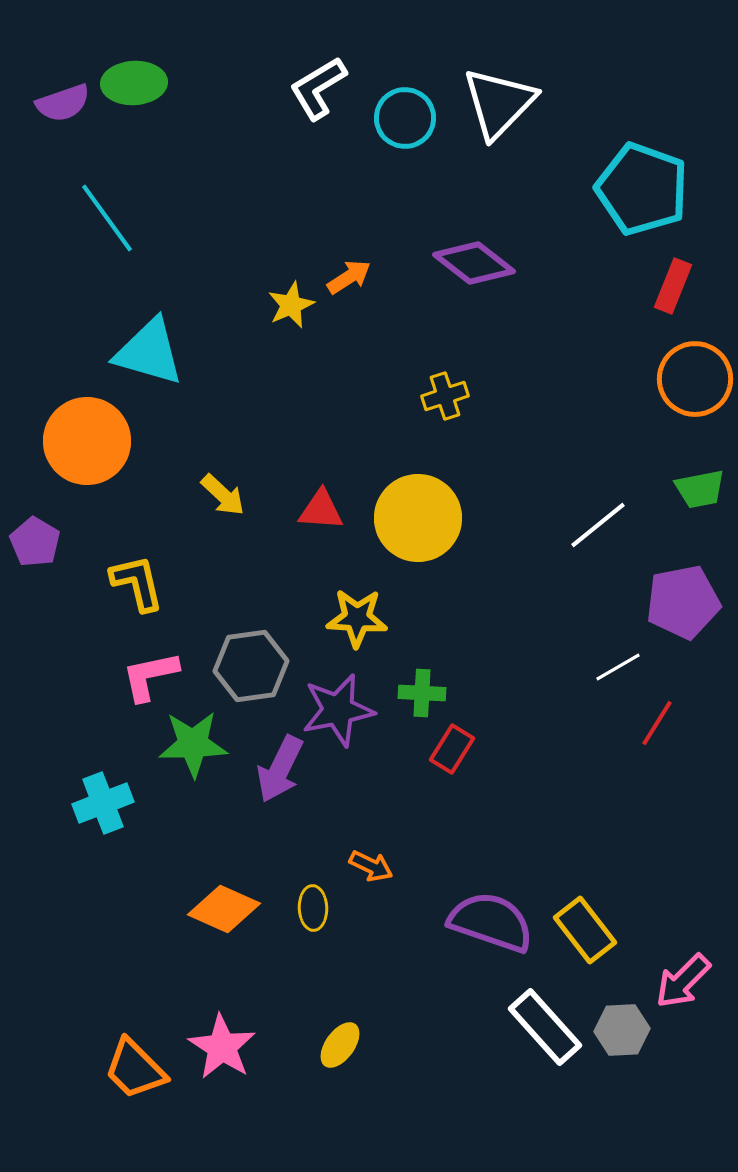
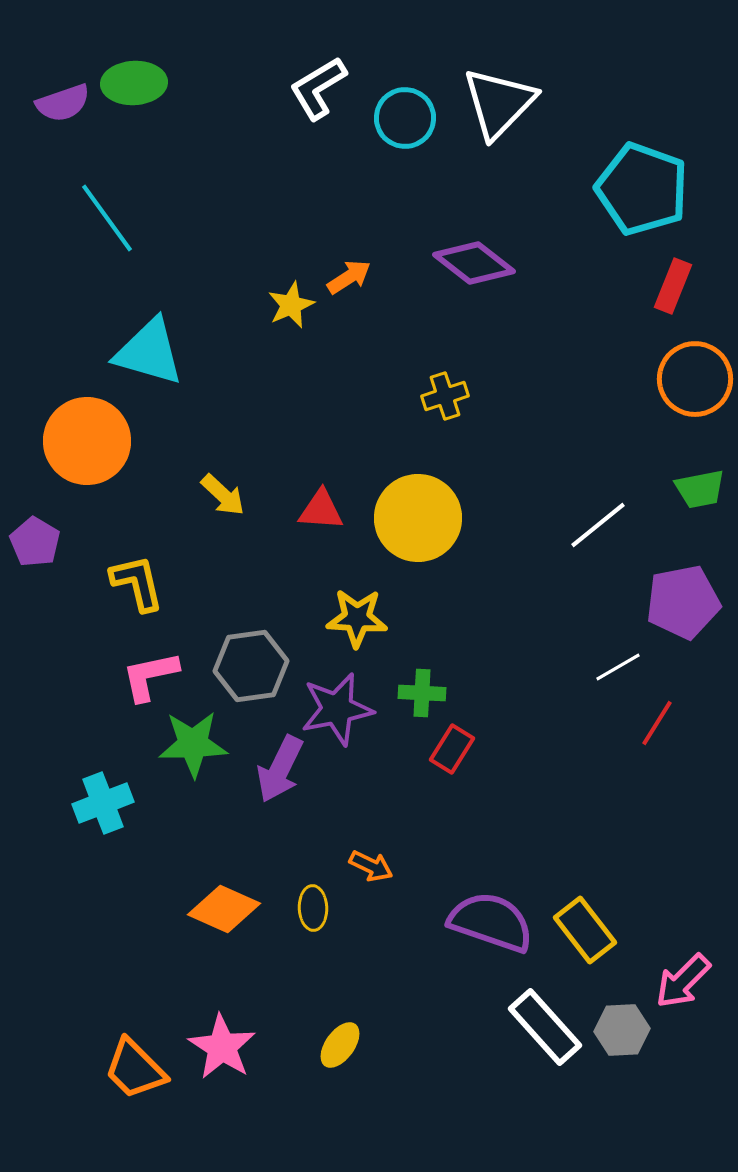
purple star at (338, 710): moved 1 px left, 1 px up
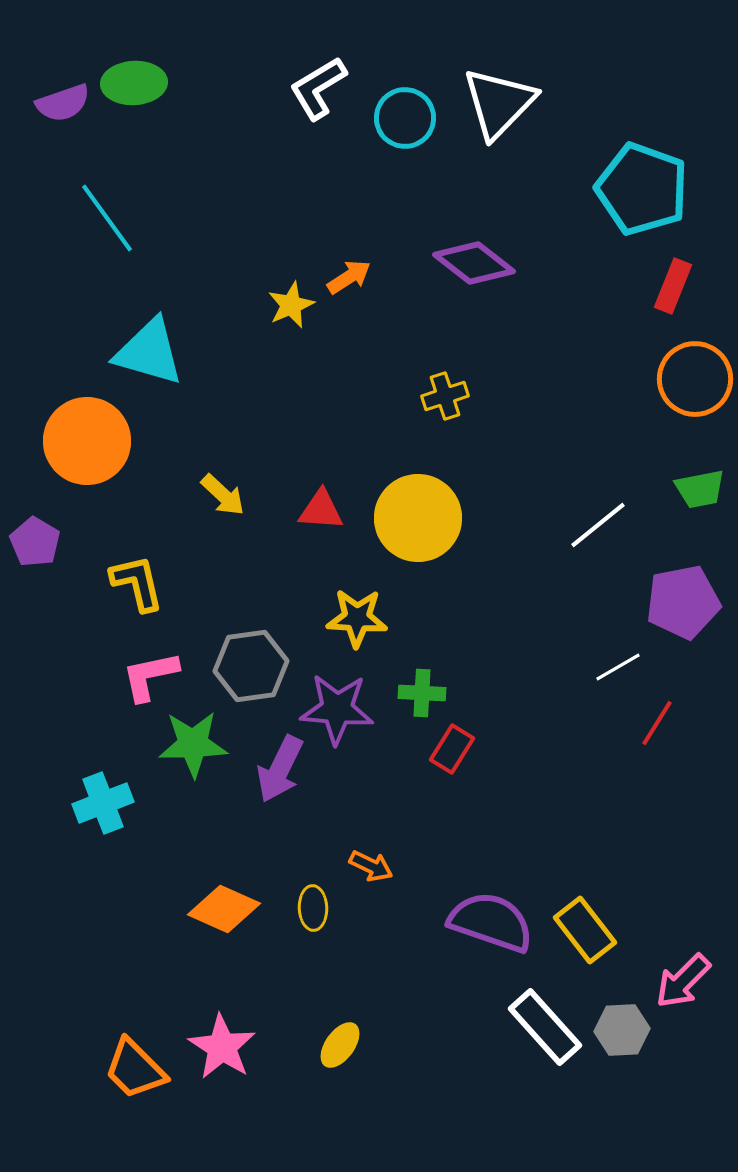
purple star at (337, 709): rotated 16 degrees clockwise
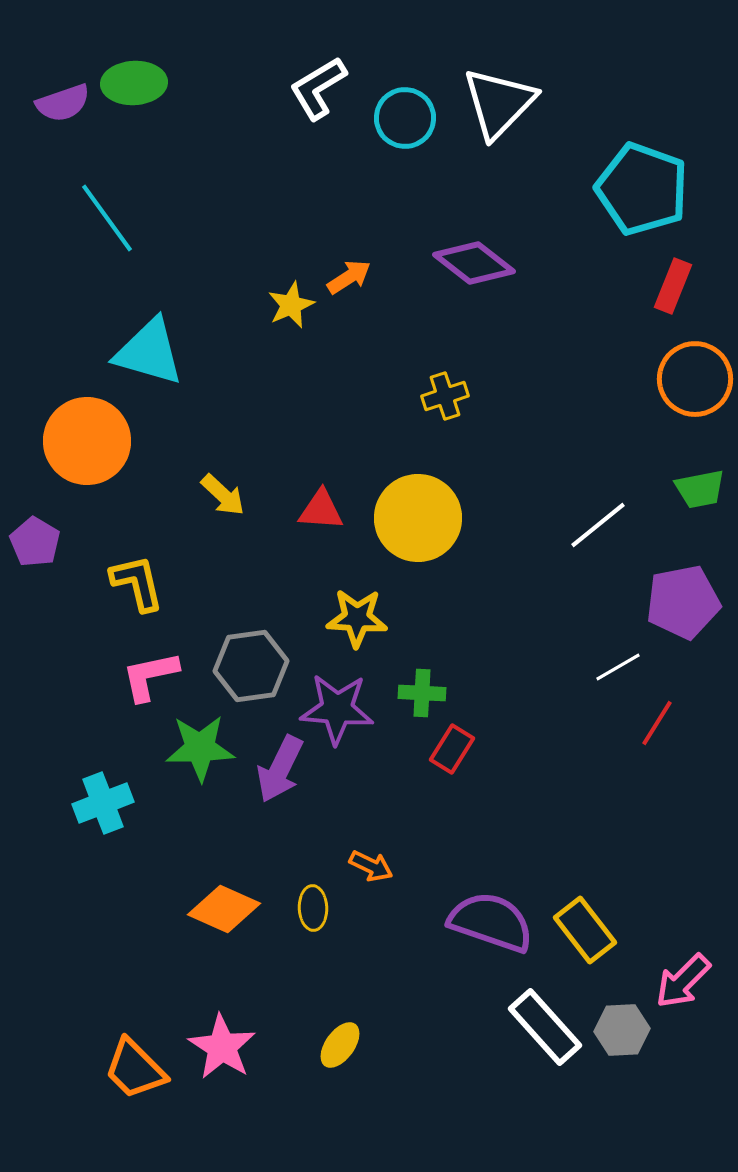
green star at (193, 744): moved 7 px right, 4 px down
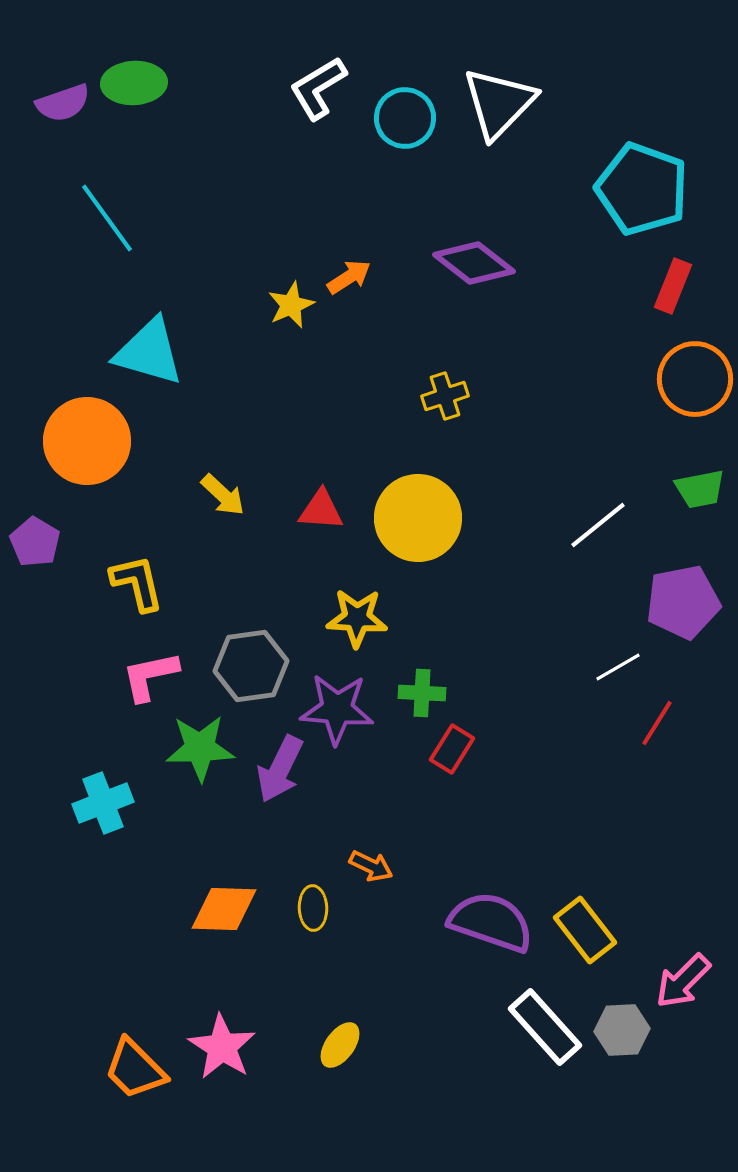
orange diamond at (224, 909): rotated 22 degrees counterclockwise
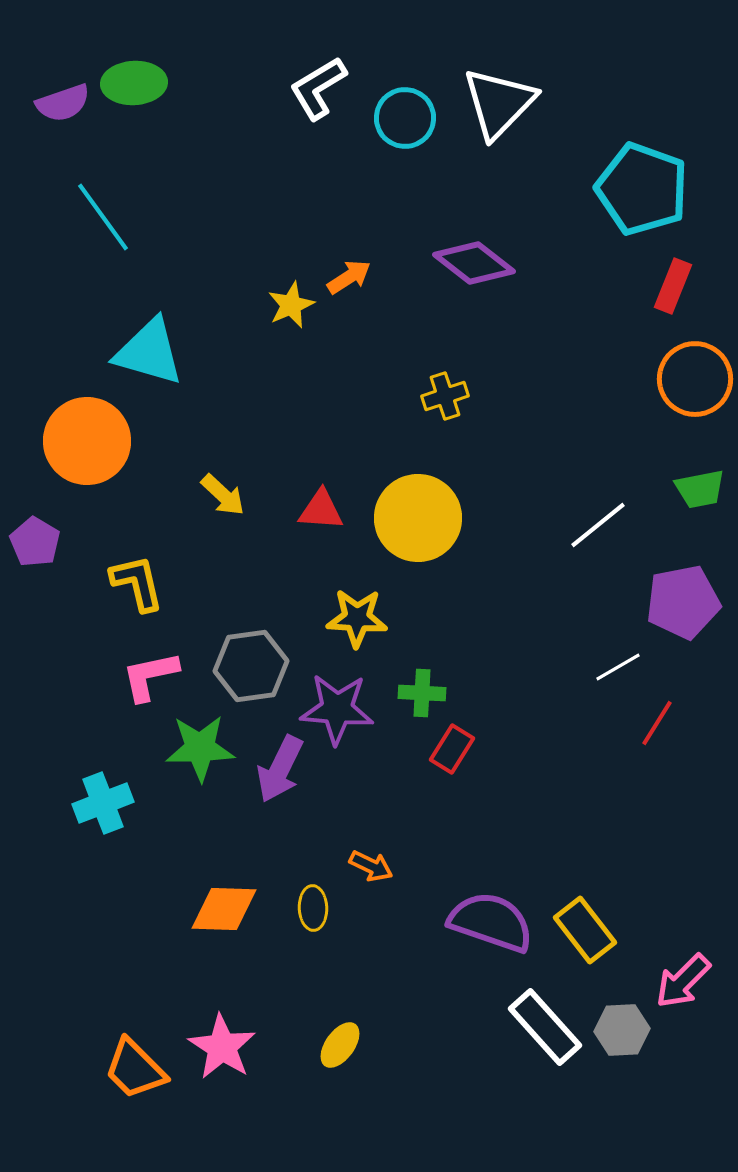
cyan line at (107, 218): moved 4 px left, 1 px up
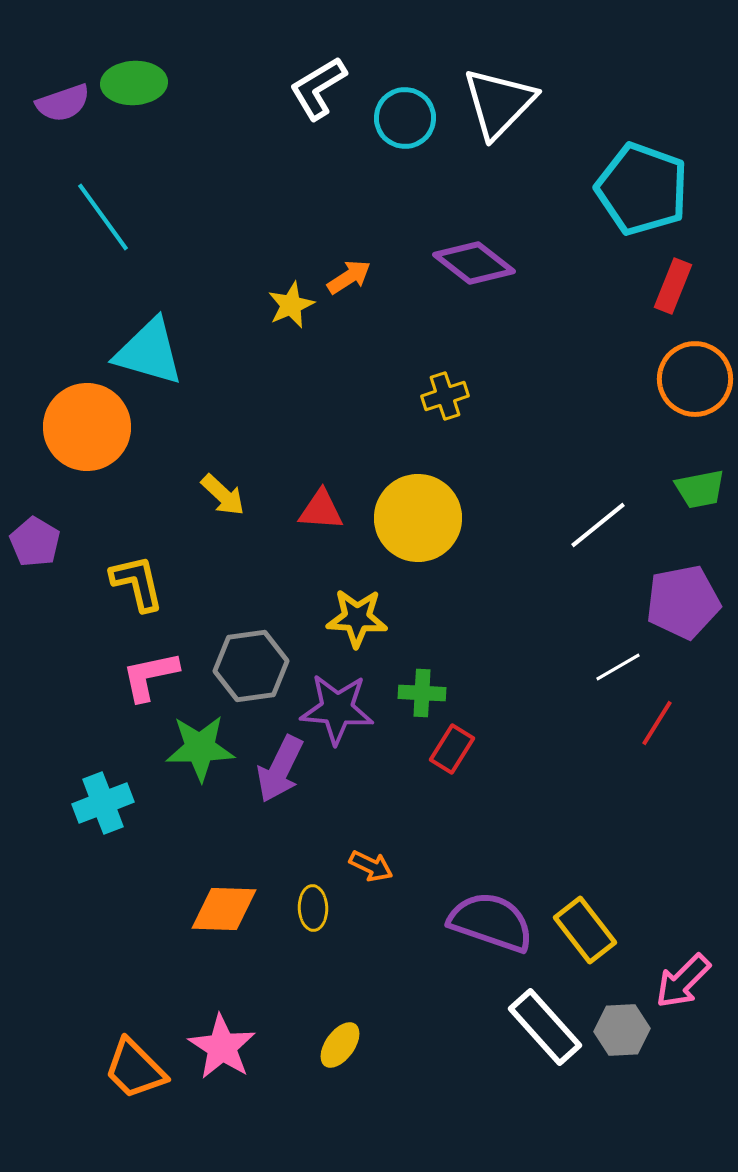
orange circle at (87, 441): moved 14 px up
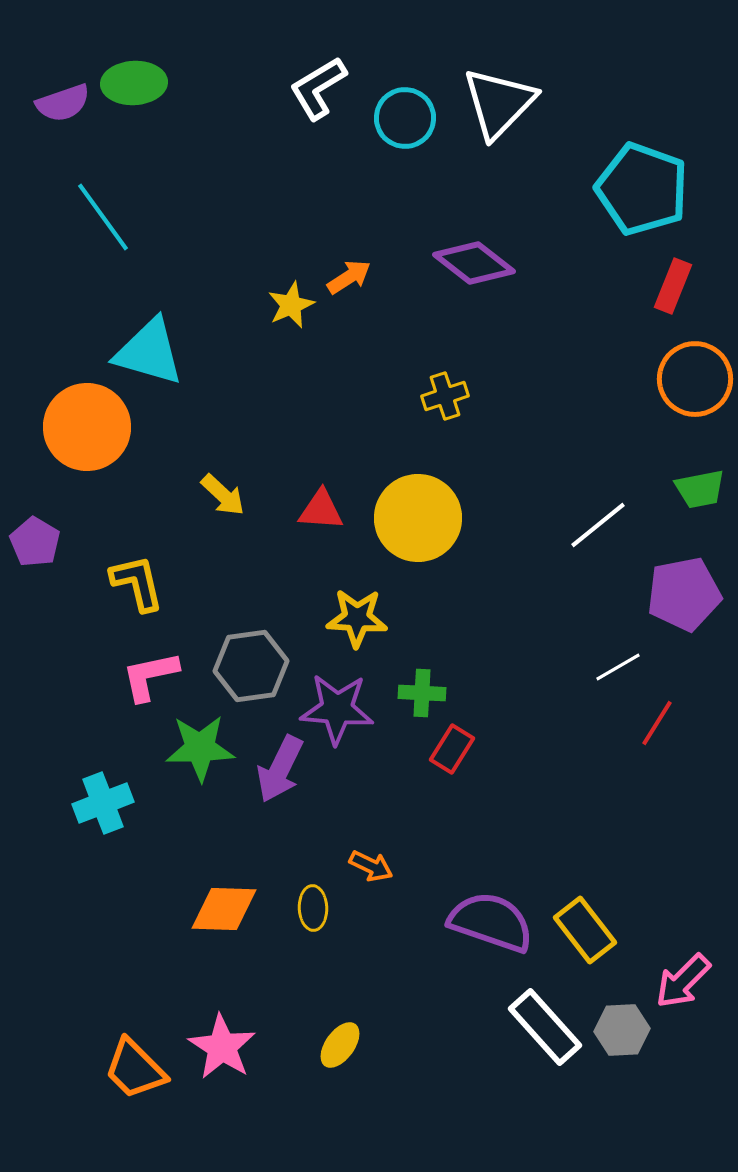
purple pentagon at (683, 602): moved 1 px right, 8 px up
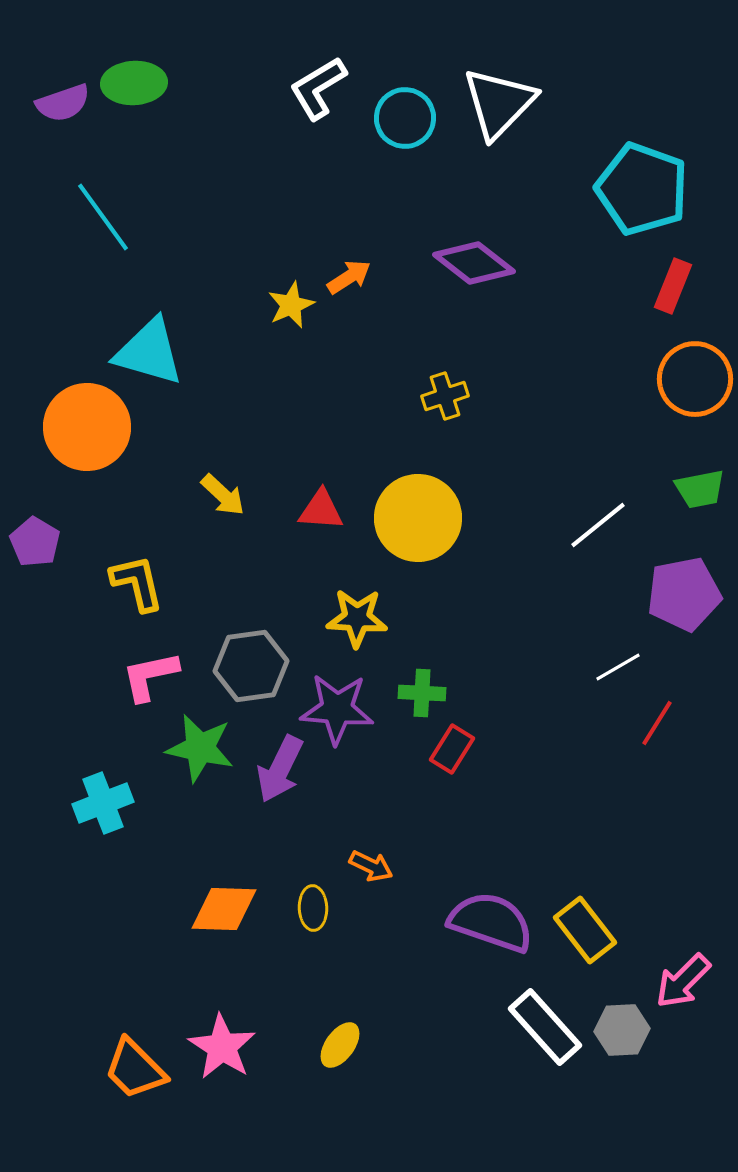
green star at (200, 748): rotated 14 degrees clockwise
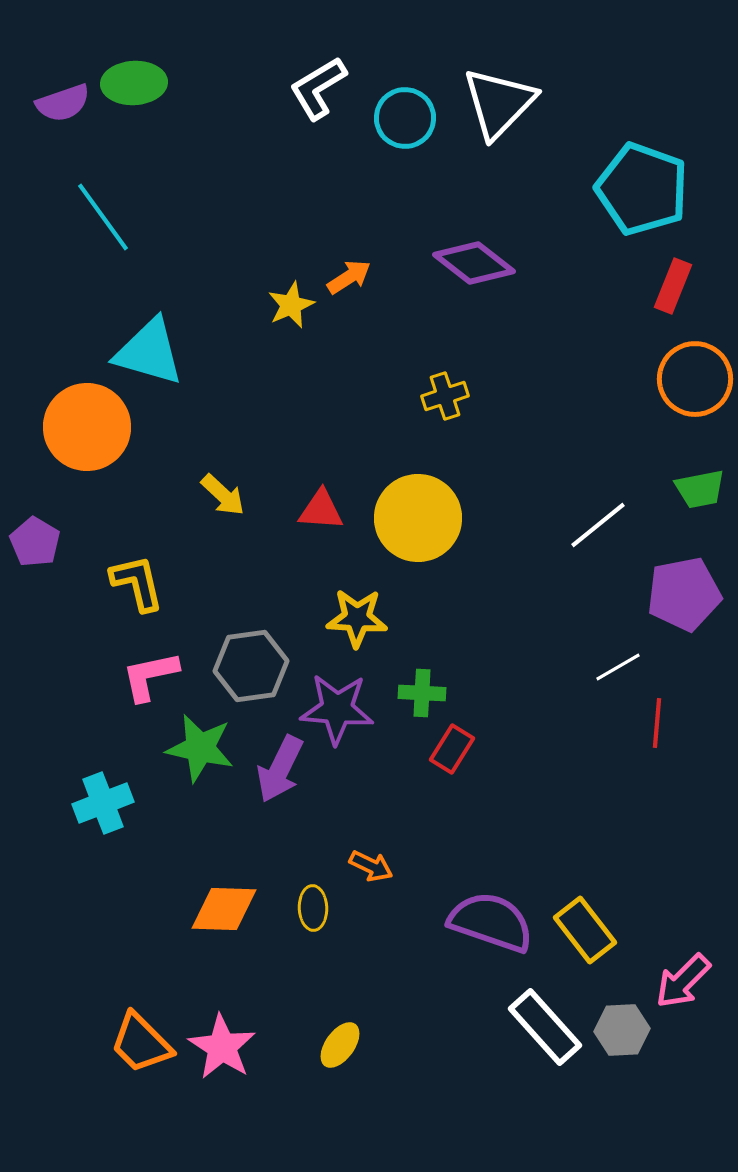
red line at (657, 723): rotated 27 degrees counterclockwise
orange trapezoid at (135, 1069): moved 6 px right, 26 px up
